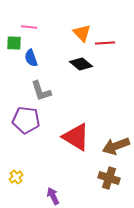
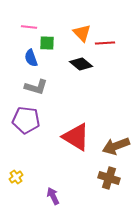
green square: moved 33 px right
gray L-shape: moved 5 px left, 4 px up; rotated 55 degrees counterclockwise
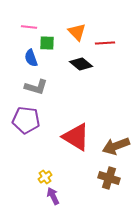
orange triangle: moved 5 px left, 1 px up
yellow cross: moved 29 px right
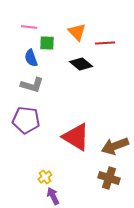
gray L-shape: moved 4 px left, 2 px up
brown arrow: moved 1 px left
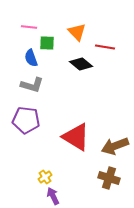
red line: moved 4 px down; rotated 12 degrees clockwise
